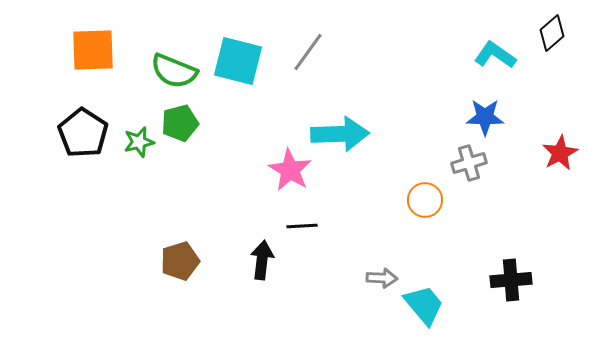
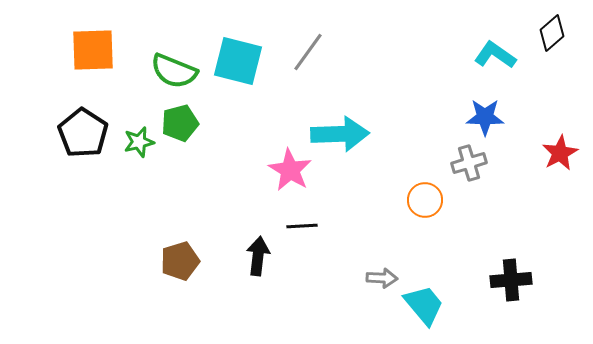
black arrow: moved 4 px left, 4 px up
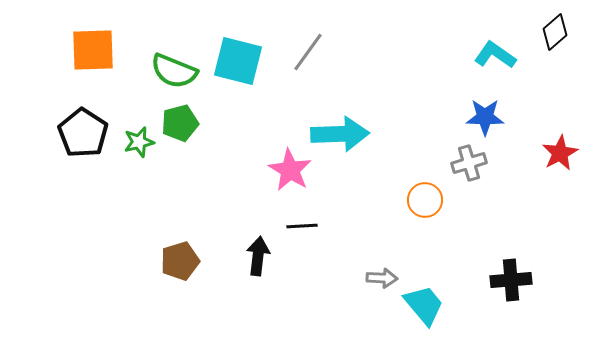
black diamond: moved 3 px right, 1 px up
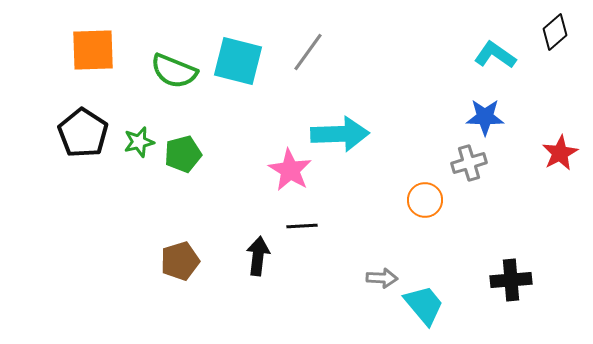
green pentagon: moved 3 px right, 31 px down
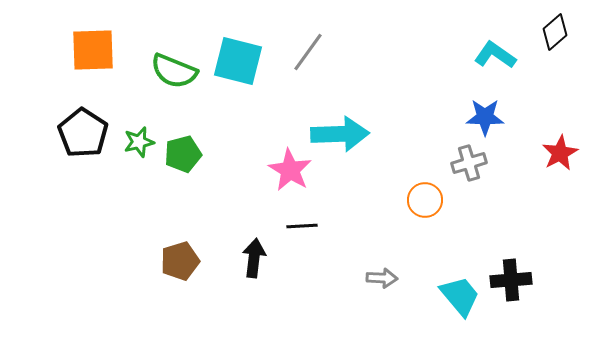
black arrow: moved 4 px left, 2 px down
cyan trapezoid: moved 36 px right, 9 px up
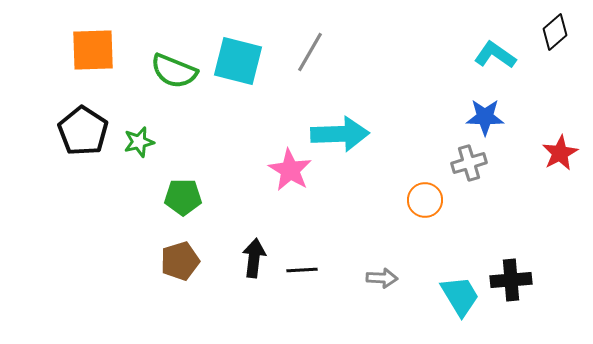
gray line: moved 2 px right; rotated 6 degrees counterclockwise
black pentagon: moved 2 px up
green pentagon: moved 43 px down; rotated 15 degrees clockwise
black line: moved 44 px down
cyan trapezoid: rotated 9 degrees clockwise
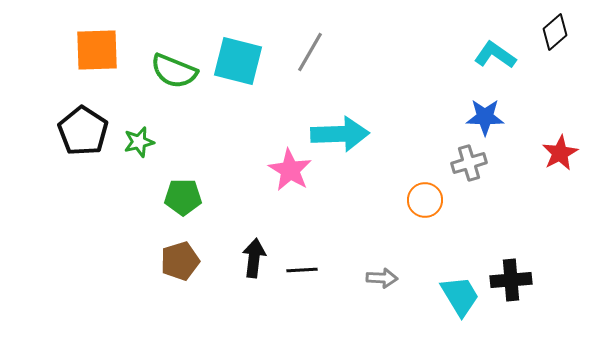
orange square: moved 4 px right
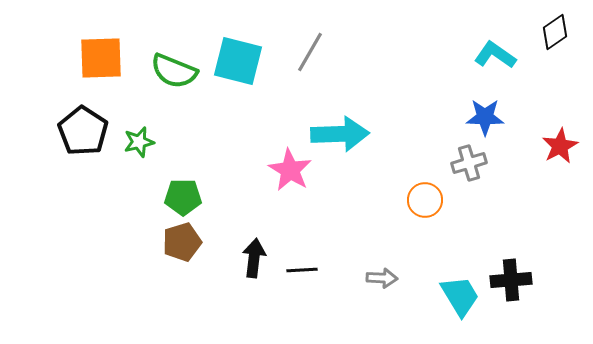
black diamond: rotated 6 degrees clockwise
orange square: moved 4 px right, 8 px down
red star: moved 7 px up
brown pentagon: moved 2 px right, 19 px up
